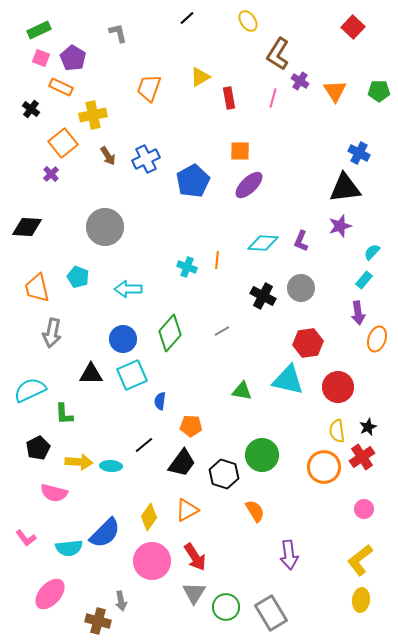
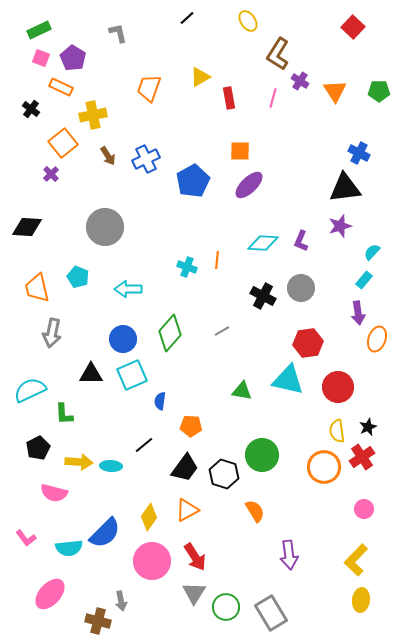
black trapezoid at (182, 463): moved 3 px right, 5 px down
yellow L-shape at (360, 560): moved 4 px left; rotated 8 degrees counterclockwise
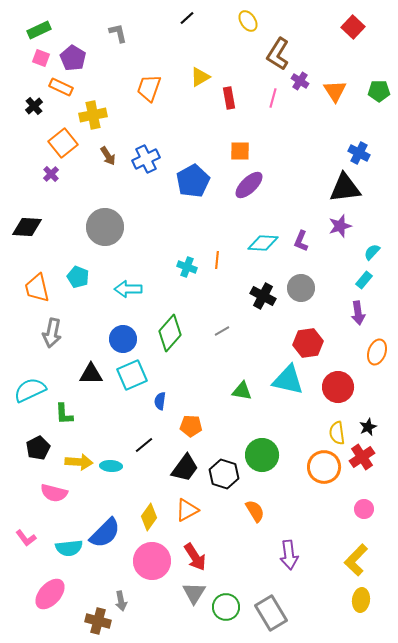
black cross at (31, 109): moved 3 px right, 3 px up; rotated 12 degrees clockwise
orange ellipse at (377, 339): moved 13 px down
yellow semicircle at (337, 431): moved 2 px down
